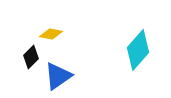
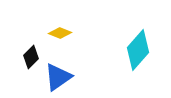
yellow diamond: moved 9 px right, 1 px up; rotated 10 degrees clockwise
blue triangle: moved 1 px down
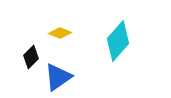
cyan diamond: moved 20 px left, 9 px up
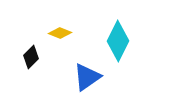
cyan diamond: rotated 15 degrees counterclockwise
blue triangle: moved 29 px right
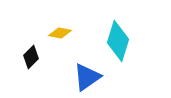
yellow diamond: rotated 10 degrees counterclockwise
cyan diamond: rotated 9 degrees counterclockwise
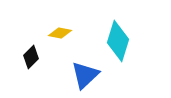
blue triangle: moved 2 px left, 2 px up; rotated 8 degrees counterclockwise
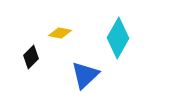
cyan diamond: moved 3 px up; rotated 12 degrees clockwise
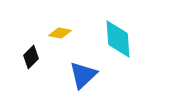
cyan diamond: moved 1 px down; rotated 33 degrees counterclockwise
blue triangle: moved 2 px left
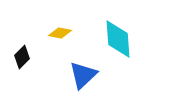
black diamond: moved 9 px left
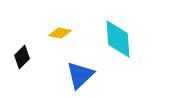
blue triangle: moved 3 px left
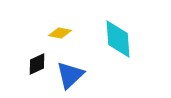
black diamond: moved 15 px right, 7 px down; rotated 20 degrees clockwise
blue triangle: moved 10 px left
